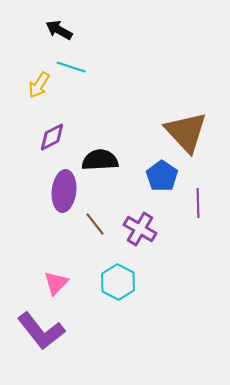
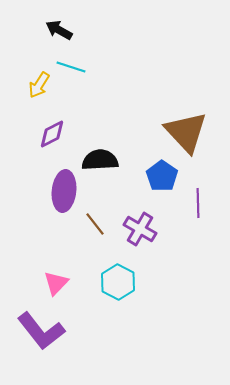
purple diamond: moved 3 px up
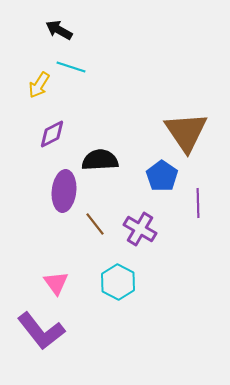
brown triangle: rotated 9 degrees clockwise
pink triangle: rotated 20 degrees counterclockwise
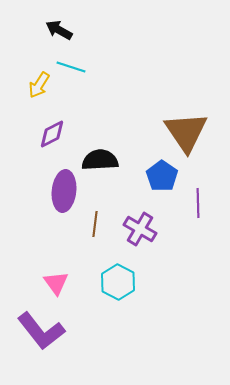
brown line: rotated 45 degrees clockwise
